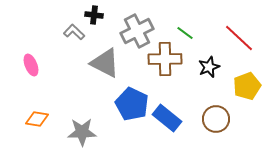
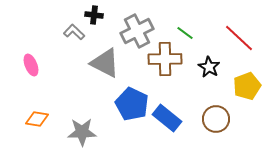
black star: rotated 20 degrees counterclockwise
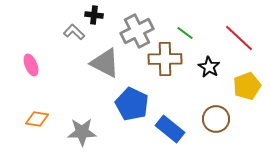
blue rectangle: moved 3 px right, 11 px down
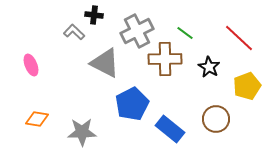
blue pentagon: rotated 20 degrees clockwise
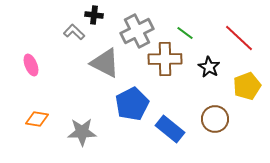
brown circle: moved 1 px left
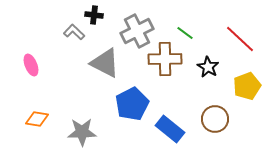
red line: moved 1 px right, 1 px down
black star: moved 1 px left
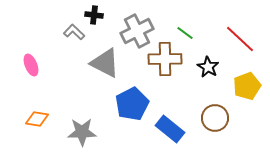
brown circle: moved 1 px up
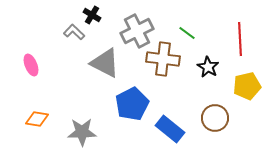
black cross: moved 2 px left; rotated 24 degrees clockwise
green line: moved 2 px right
red line: rotated 44 degrees clockwise
brown cross: moved 2 px left; rotated 8 degrees clockwise
yellow pentagon: rotated 8 degrees clockwise
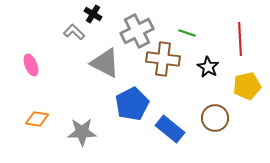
black cross: moved 1 px right, 1 px up
green line: rotated 18 degrees counterclockwise
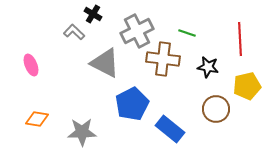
black star: rotated 20 degrees counterclockwise
brown circle: moved 1 px right, 9 px up
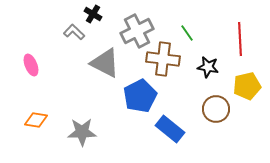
green line: rotated 36 degrees clockwise
blue pentagon: moved 8 px right, 8 px up
orange diamond: moved 1 px left, 1 px down
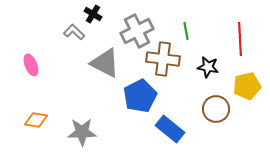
green line: moved 1 px left, 2 px up; rotated 24 degrees clockwise
